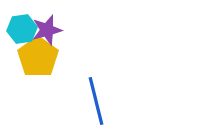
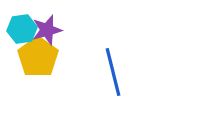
blue line: moved 17 px right, 29 px up
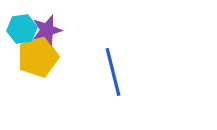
yellow pentagon: rotated 18 degrees clockwise
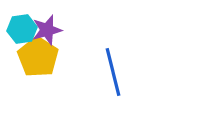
yellow pentagon: rotated 21 degrees counterclockwise
